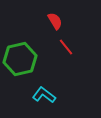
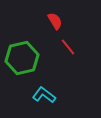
red line: moved 2 px right
green hexagon: moved 2 px right, 1 px up
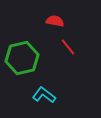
red semicircle: rotated 48 degrees counterclockwise
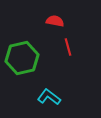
red line: rotated 24 degrees clockwise
cyan L-shape: moved 5 px right, 2 px down
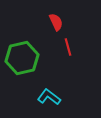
red semicircle: moved 1 px right, 1 px down; rotated 54 degrees clockwise
